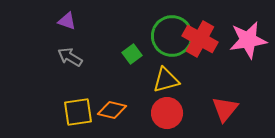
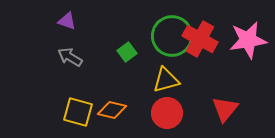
green square: moved 5 px left, 2 px up
yellow square: rotated 24 degrees clockwise
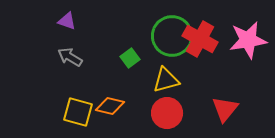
green square: moved 3 px right, 6 px down
orange diamond: moved 2 px left, 4 px up
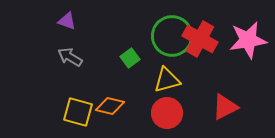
yellow triangle: moved 1 px right
red triangle: moved 2 px up; rotated 24 degrees clockwise
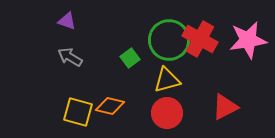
green circle: moved 3 px left, 4 px down
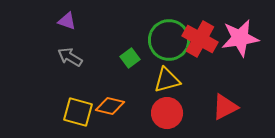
pink star: moved 8 px left, 2 px up
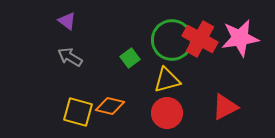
purple triangle: rotated 18 degrees clockwise
green circle: moved 3 px right
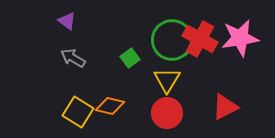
gray arrow: moved 3 px right, 1 px down
yellow triangle: rotated 44 degrees counterclockwise
yellow square: rotated 16 degrees clockwise
